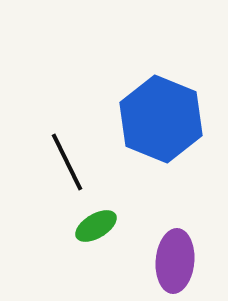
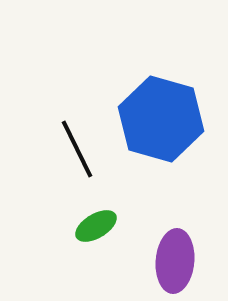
blue hexagon: rotated 6 degrees counterclockwise
black line: moved 10 px right, 13 px up
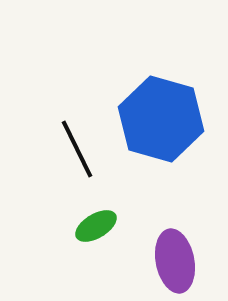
purple ellipse: rotated 16 degrees counterclockwise
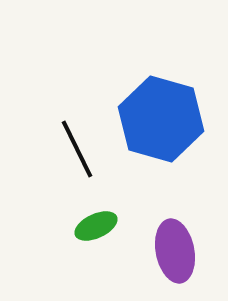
green ellipse: rotated 6 degrees clockwise
purple ellipse: moved 10 px up
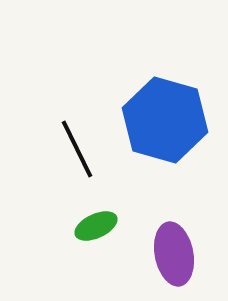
blue hexagon: moved 4 px right, 1 px down
purple ellipse: moved 1 px left, 3 px down
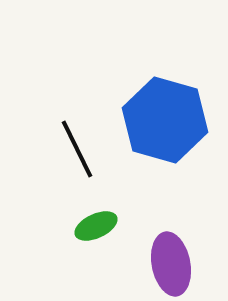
purple ellipse: moved 3 px left, 10 px down
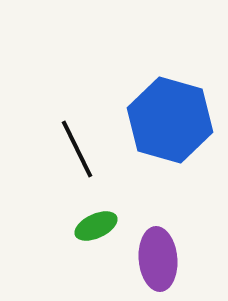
blue hexagon: moved 5 px right
purple ellipse: moved 13 px left, 5 px up; rotated 6 degrees clockwise
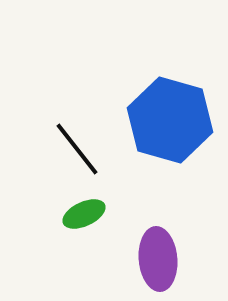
black line: rotated 12 degrees counterclockwise
green ellipse: moved 12 px left, 12 px up
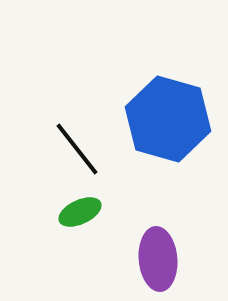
blue hexagon: moved 2 px left, 1 px up
green ellipse: moved 4 px left, 2 px up
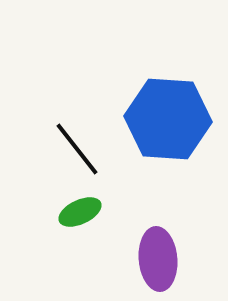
blue hexagon: rotated 12 degrees counterclockwise
